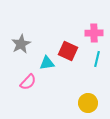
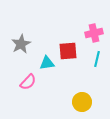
pink cross: rotated 12 degrees counterclockwise
red square: rotated 30 degrees counterclockwise
yellow circle: moved 6 px left, 1 px up
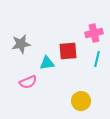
gray star: rotated 18 degrees clockwise
pink semicircle: rotated 24 degrees clockwise
yellow circle: moved 1 px left, 1 px up
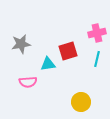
pink cross: moved 3 px right
red square: rotated 12 degrees counterclockwise
cyan triangle: moved 1 px right, 1 px down
pink semicircle: rotated 18 degrees clockwise
yellow circle: moved 1 px down
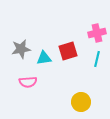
gray star: moved 5 px down
cyan triangle: moved 4 px left, 6 px up
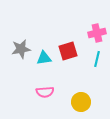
pink semicircle: moved 17 px right, 10 px down
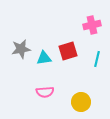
pink cross: moved 5 px left, 8 px up
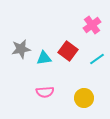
pink cross: rotated 24 degrees counterclockwise
red square: rotated 36 degrees counterclockwise
cyan line: rotated 42 degrees clockwise
yellow circle: moved 3 px right, 4 px up
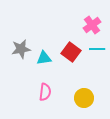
red square: moved 3 px right, 1 px down
cyan line: moved 10 px up; rotated 35 degrees clockwise
pink semicircle: rotated 78 degrees counterclockwise
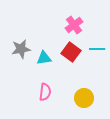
pink cross: moved 18 px left
